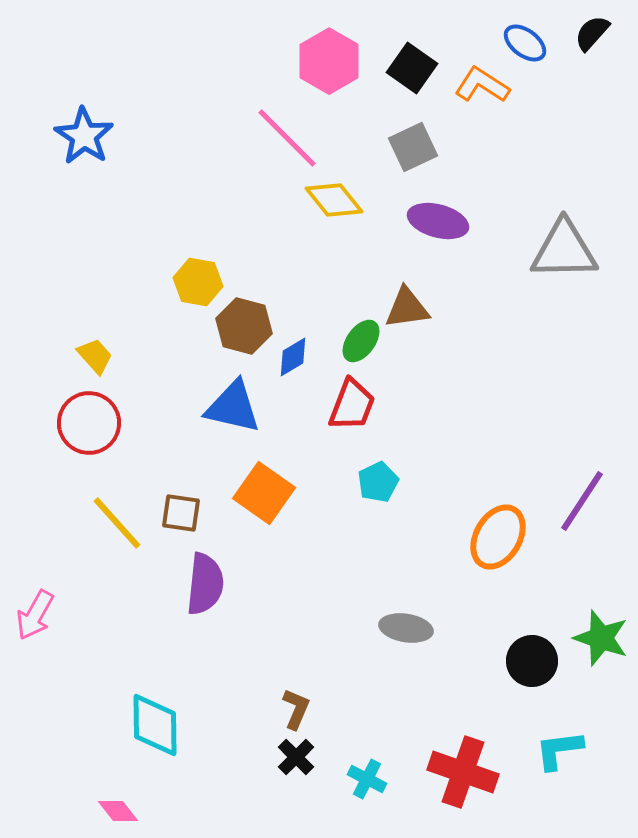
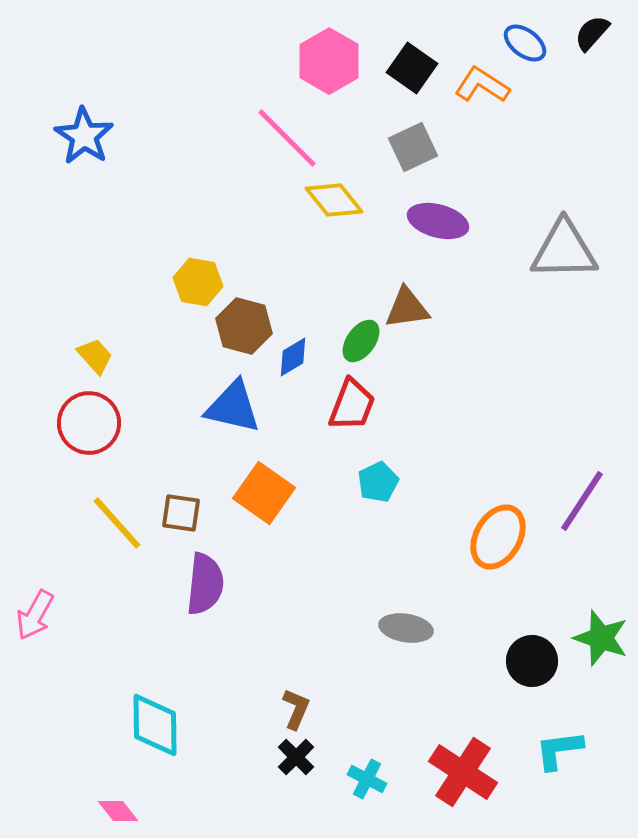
red cross: rotated 14 degrees clockwise
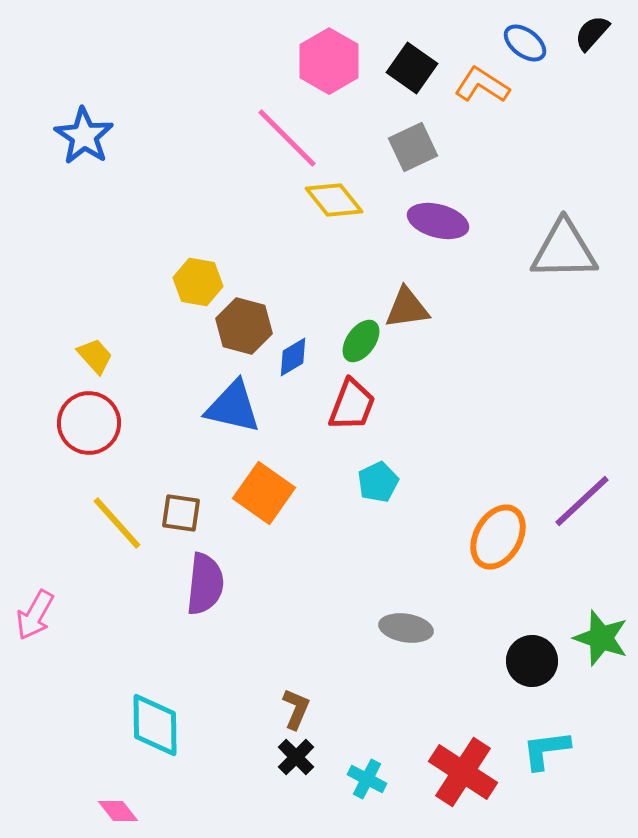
purple line: rotated 14 degrees clockwise
cyan L-shape: moved 13 px left
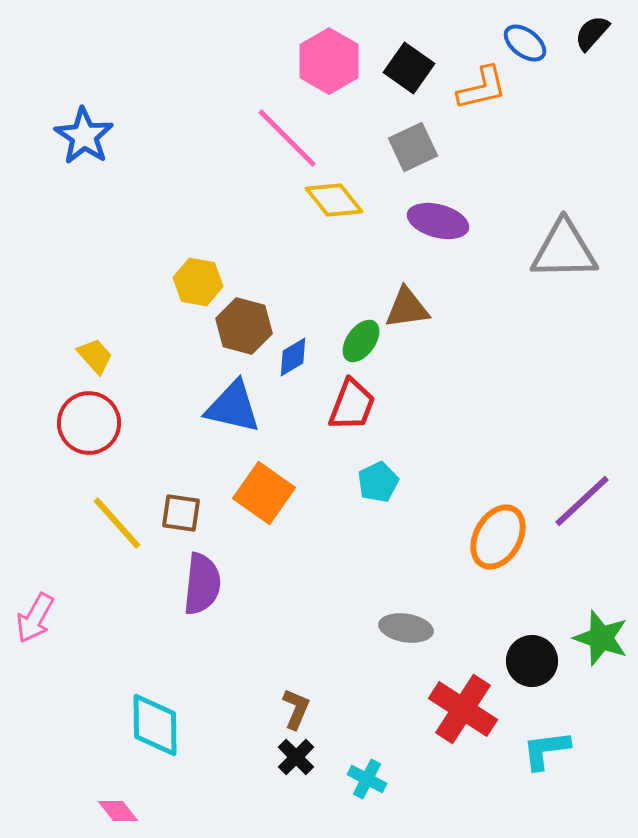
black square: moved 3 px left
orange L-shape: moved 3 px down; rotated 134 degrees clockwise
purple semicircle: moved 3 px left
pink arrow: moved 3 px down
red cross: moved 63 px up
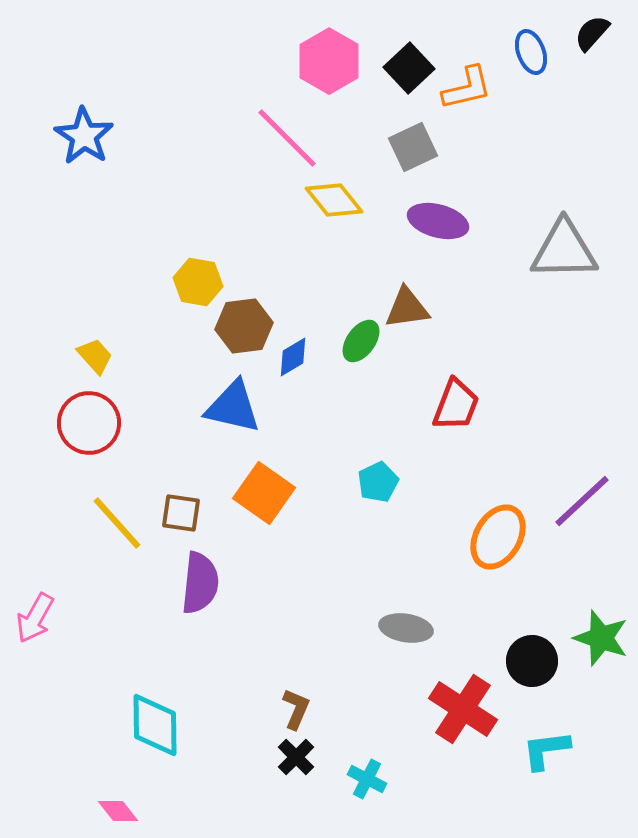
blue ellipse: moved 6 px right, 9 px down; rotated 33 degrees clockwise
black square: rotated 12 degrees clockwise
orange L-shape: moved 15 px left
brown hexagon: rotated 22 degrees counterclockwise
red trapezoid: moved 104 px right
purple semicircle: moved 2 px left, 1 px up
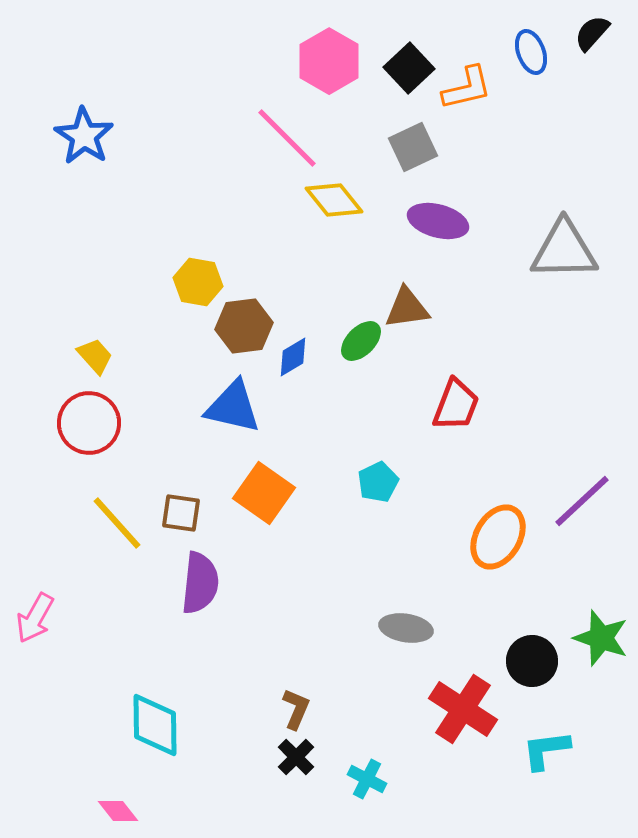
green ellipse: rotated 9 degrees clockwise
